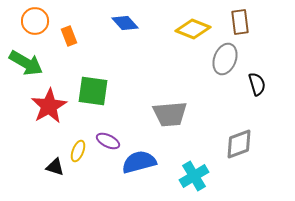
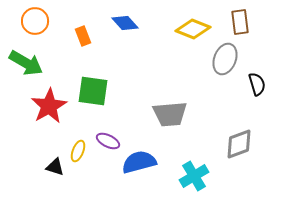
orange rectangle: moved 14 px right
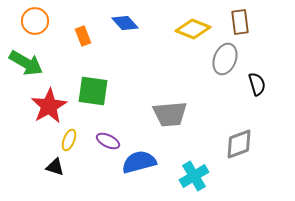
yellow ellipse: moved 9 px left, 11 px up
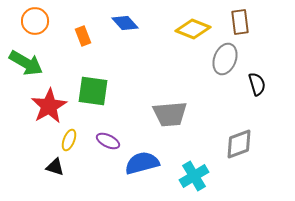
blue semicircle: moved 3 px right, 1 px down
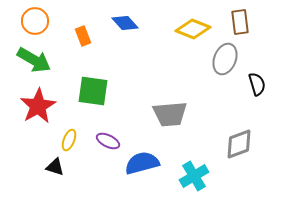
green arrow: moved 8 px right, 3 px up
red star: moved 11 px left
